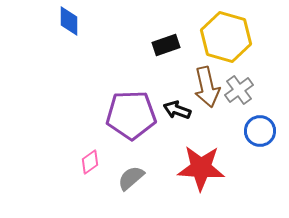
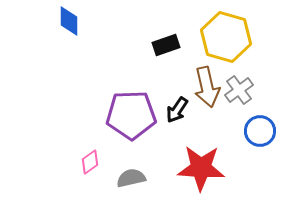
black arrow: rotated 76 degrees counterclockwise
gray semicircle: rotated 28 degrees clockwise
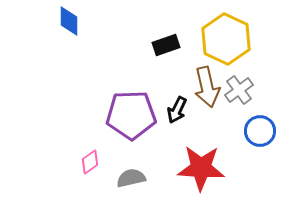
yellow hexagon: moved 2 px down; rotated 9 degrees clockwise
black arrow: rotated 8 degrees counterclockwise
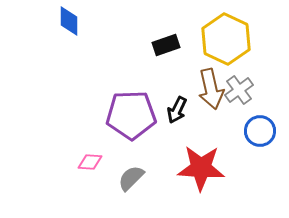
brown arrow: moved 4 px right, 2 px down
pink diamond: rotated 40 degrees clockwise
gray semicircle: rotated 32 degrees counterclockwise
